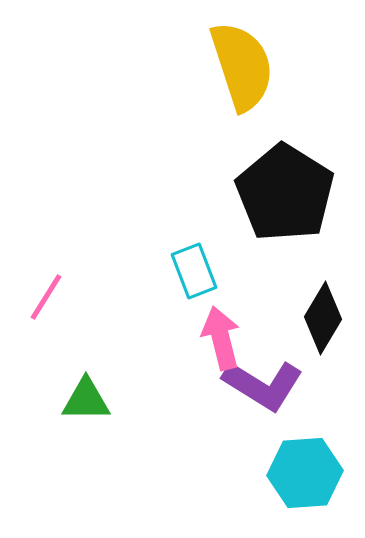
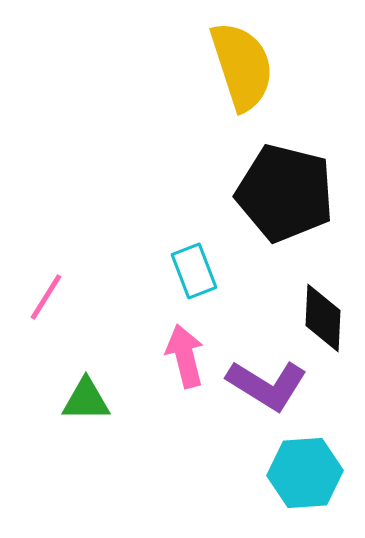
black pentagon: rotated 18 degrees counterclockwise
black diamond: rotated 28 degrees counterclockwise
pink arrow: moved 36 px left, 18 px down
purple L-shape: moved 4 px right
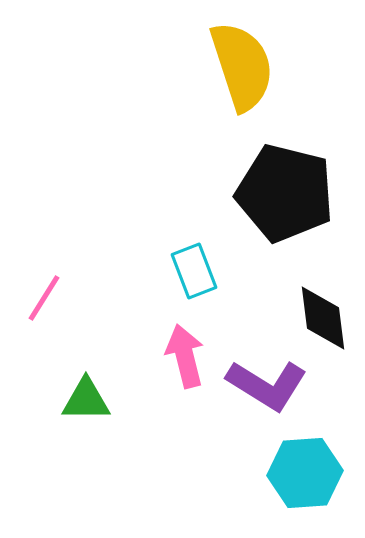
pink line: moved 2 px left, 1 px down
black diamond: rotated 10 degrees counterclockwise
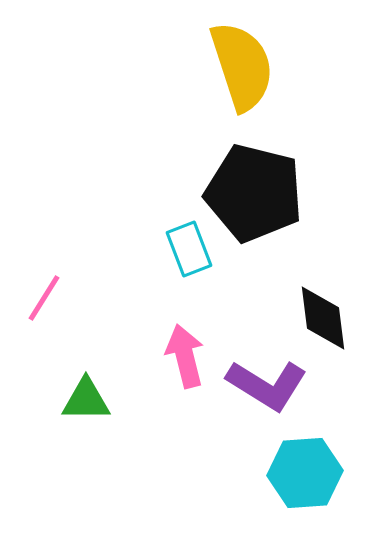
black pentagon: moved 31 px left
cyan rectangle: moved 5 px left, 22 px up
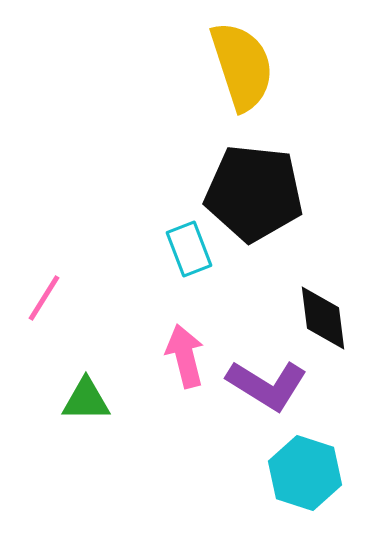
black pentagon: rotated 8 degrees counterclockwise
cyan hexagon: rotated 22 degrees clockwise
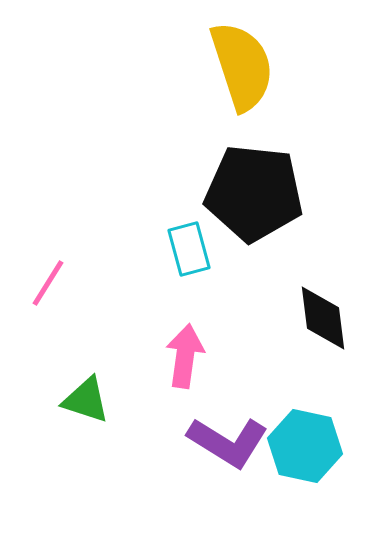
cyan rectangle: rotated 6 degrees clockwise
pink line: moved 4 px right, 15 px up
pink arrow: rotated 22 degrees clockwise
purple L-shape: moved 39 px left, 57 px down
green triangle: rotated 18 degrees clockwise
cyan hexagon: moved 27 px up; rotated 6 degrees counterclockwise
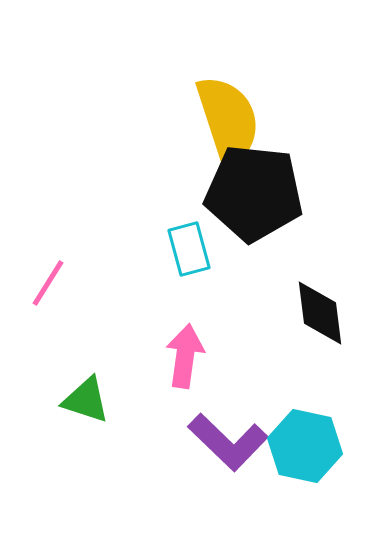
yellow semicircle: moved 14 px left, 54 px down
black diamond: moved 3 px left, 5 px up
purple L-shape: rotated 12 degrees clockwise
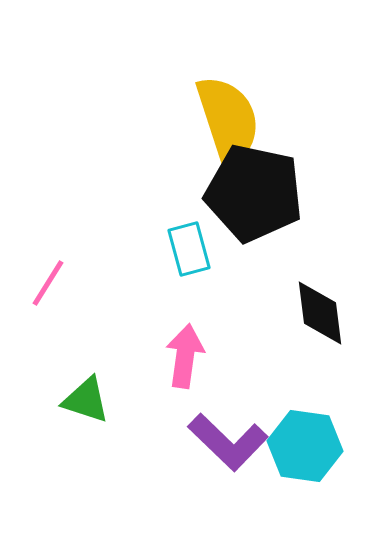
black pentagon: rotated 6 degrees clockwise
cyan hexagon: rotated 4 degrees counterclockwise
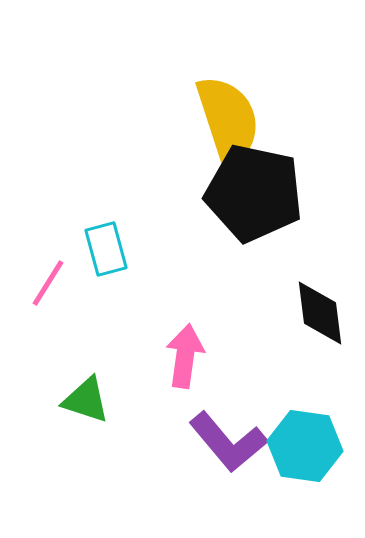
cyan rectangle: moved 83 px left
purple L-shape: rotated 6 degrees clockwise
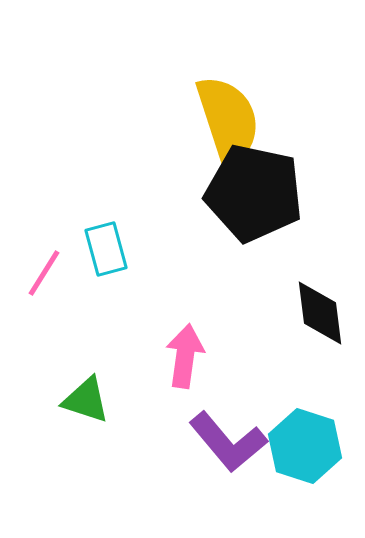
pink line: moved 4 px left, 10 px up
cyan hexagon: rotated 10 degrees clockwise
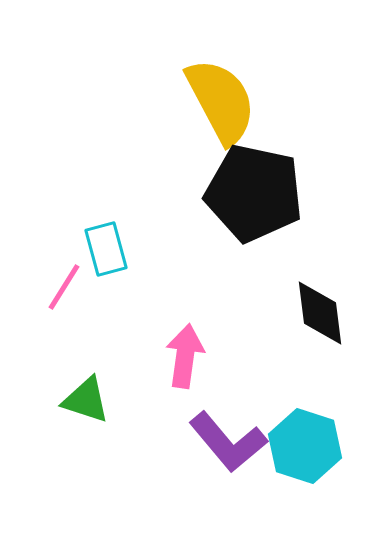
yellow semicircle: moved 7 px left, 19 px up; rotated 10 degrees counterclockwise
pink line: moved 20 px right, 14 px down
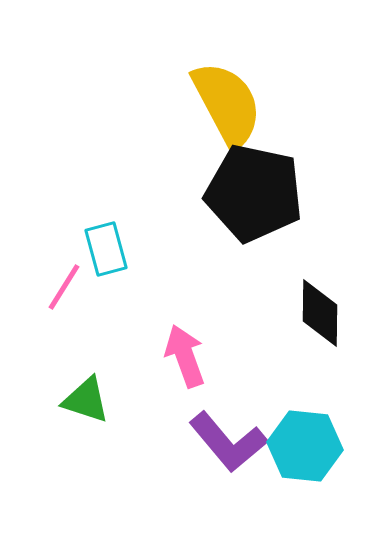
yellow semicircle: moved 6 px right, 3 px down
black diamond: rotated 8 degrees clockwise
pink arrow: rotated 28 degrees counterclockwise
cyan hexagon: rotated 12 degrees counterclockwise
